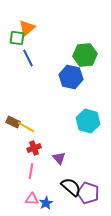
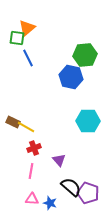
cyan hexagon: rotated 15 degrees counterclockwise
purple triangle: moved 2 px down
blue star: moved 4 px right; rotated 24 degrees counterclockwise
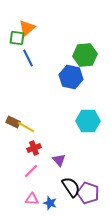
pink line: rotated 35 degrees clockwise
black semicircle: rotated 15 degrees clockwise
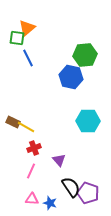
pink line: rotated 21 degrees counterclockwise
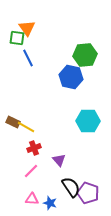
orange triangle: rotated 24 degrees counterclockwise
pink line: rotated 21 degrees clockwise
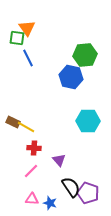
red cross: rotated 24 degrees clockwise
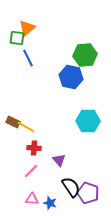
orange triangle: rotated 24 degrees clockwise
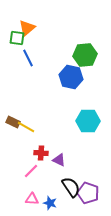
red cross: moved 7 px right, 5 px down
purple triangle: rotated 24 degrees counterclockwise
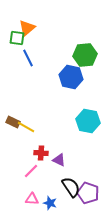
cyan hexagon: rotated 10 degrees clockwise
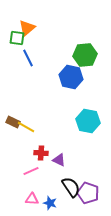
pink line: rotated 21 degrees clockwise
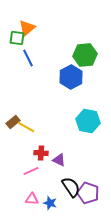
blue hexagon: rotated 20 degrees clockwise
brown rectangle: rotated 64 degrees counterclockwise
